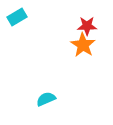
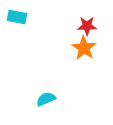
cyan rectangle: rotated 42 degrees clockwise
orange star: moved 1 px right, 3 px down
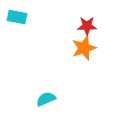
orange star: rotated 20 degrees clockwise
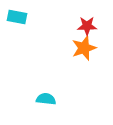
cyan semicircle: rotated 30 degrees clockwise
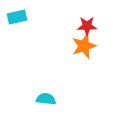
cyan rectangle: rotated 24 degrees counterclockwise
orange star: moved 2 px up
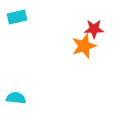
red star: moved 7 px right, 3 px down
cyan semicircle: moved 30 px left, 1 px up
